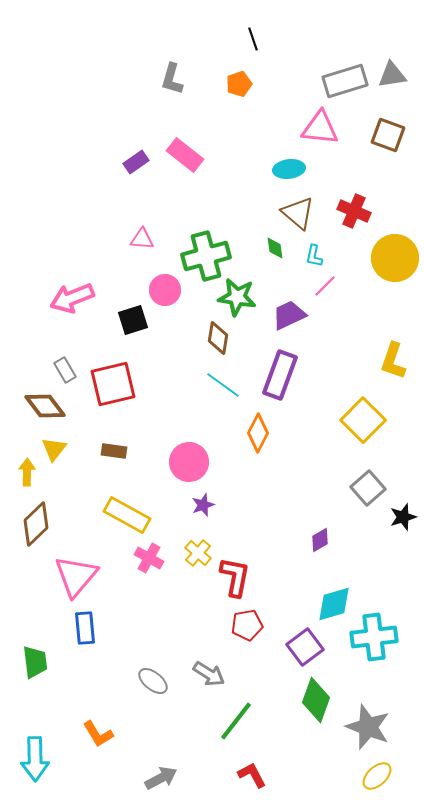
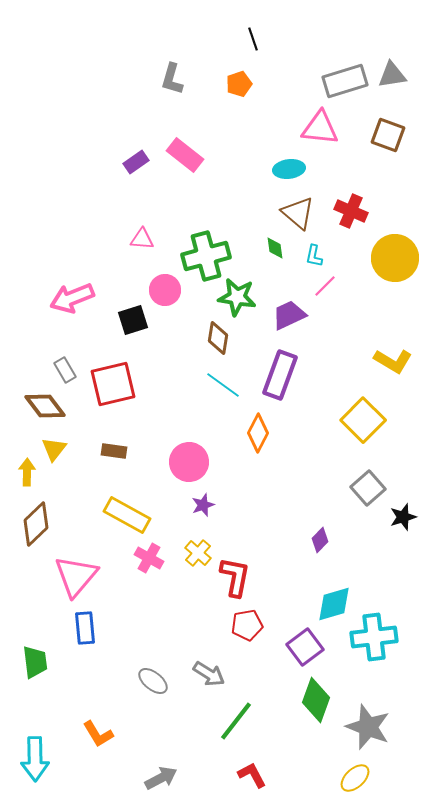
red cross at (354, 211): moved 3 px left
yellow L-shape at (393, 361): rotated 78 degrees counterclockwise
purple diamond at (320, 540): rotated 15 degrees counterclockwise
yellow ellipse at (377, 776): moved 22 px left, 2 px down
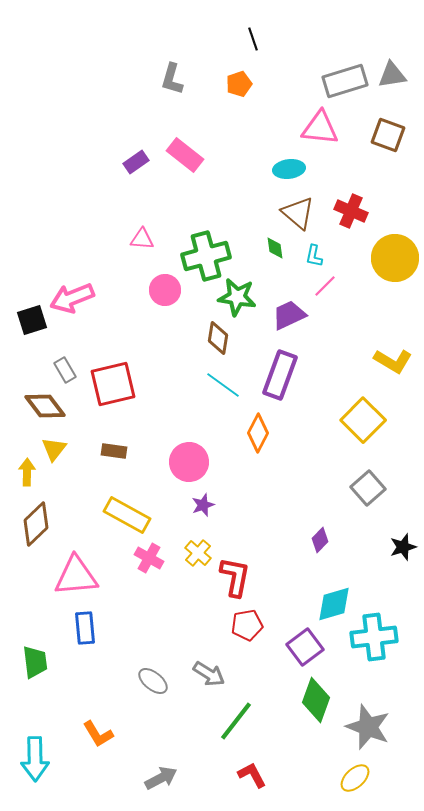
black square at (133, 320): moved 101 px left
black star at (403, 517): moved 30 px down
pink triangle at (76, 576): rotated 45 degrees clockwise
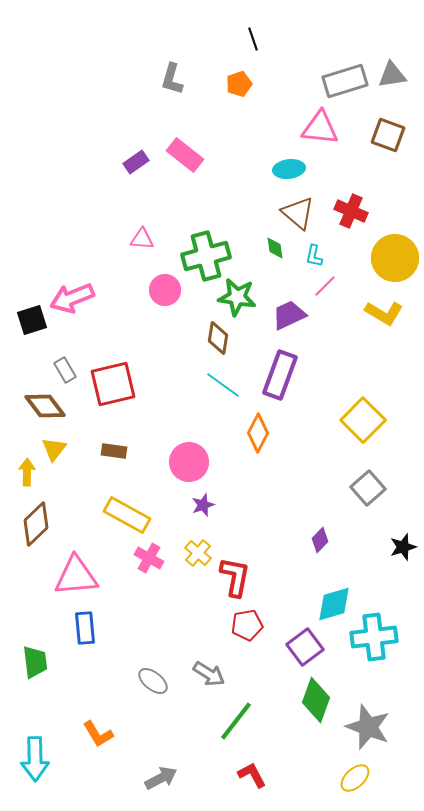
yellow L-shape at (393, 361): moved 9 px left, 48 px up
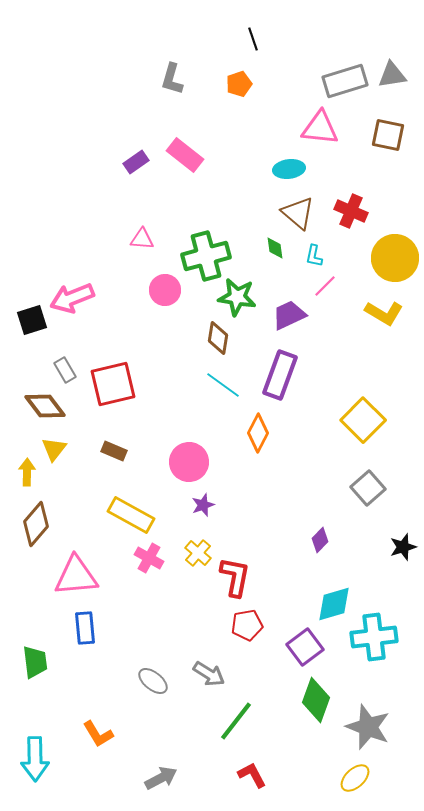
brown square at (388, 135): rotated 8 degrees counterclockwise
brown rectangle at (114, 451): rotated 15 degrees clockwise
yellow rectangle at (127, 515): moved 4 px right
brown diamond at (36, 524): rotated 6 degrees counterclockwise
